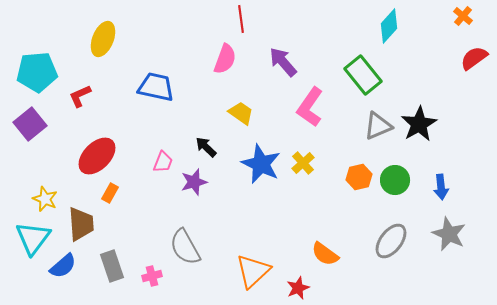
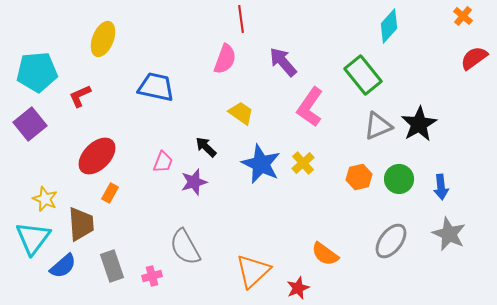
green circle: moved 4 px right, 1 px up
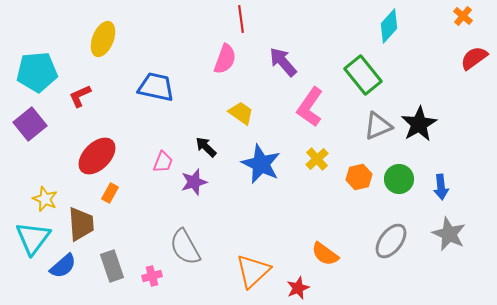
yellow cross: moved 14 px right, 4 px up
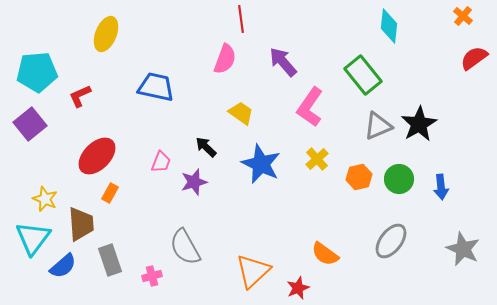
cyan diamond: rotated 36 degrees counterclockwise
yellow ellipse: moved 3 px right, 5 px up
pink trapezoid: moved 2 px left
gray star: moved 14 px right, 15 px down
gray rectangle: moved 2 px left, 6 px up
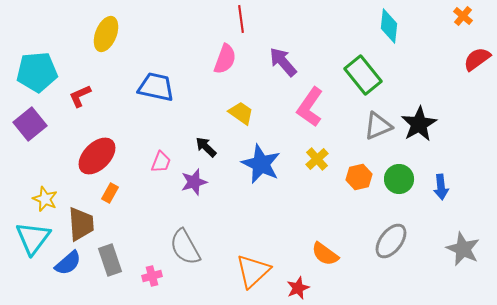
red semicircle: moved 3 px right, 1 px down
blue semicircle: moved 5 px right, 3 px up
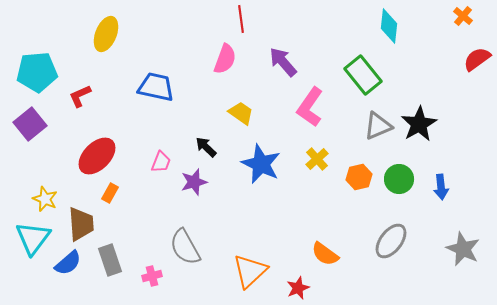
orange triangle: moved 3 px left
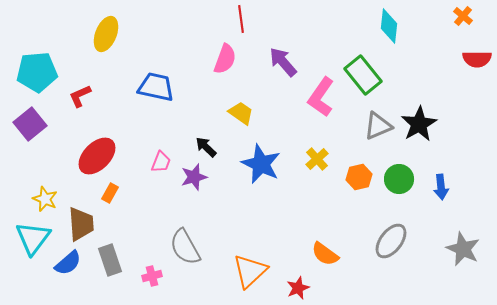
red semicircle: rotated 144 degrees counterclockwise
pink L-shape: moved 11 px right, 10 px up
purple star: moved 5 px up
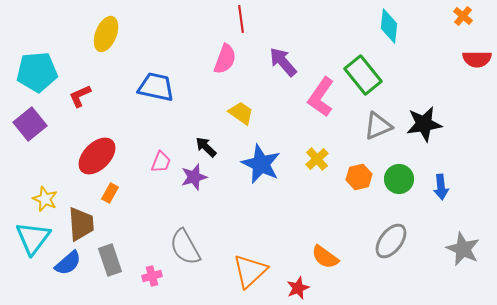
black star: moved 5 px right; rotated 21 degrees clockwise
orange semicircle: moved 3 px down
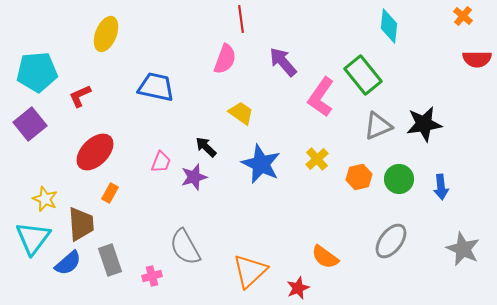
red ellipse: moved 2 px left, 4 px up
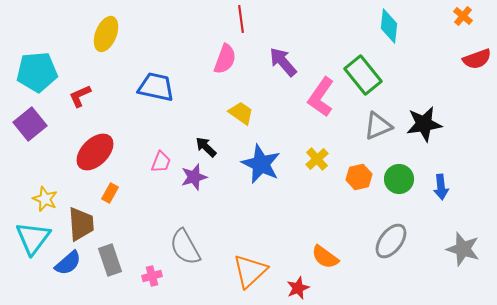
red semicircle: rotated 20 degrees counterclockwise
gray star: rotated 8 degrees counterclockwise
